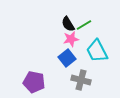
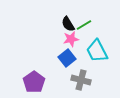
purple pentagon: rotated 25 degrees clockwise
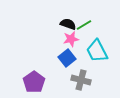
black semicircle: rotated 140 degrees clockwise
